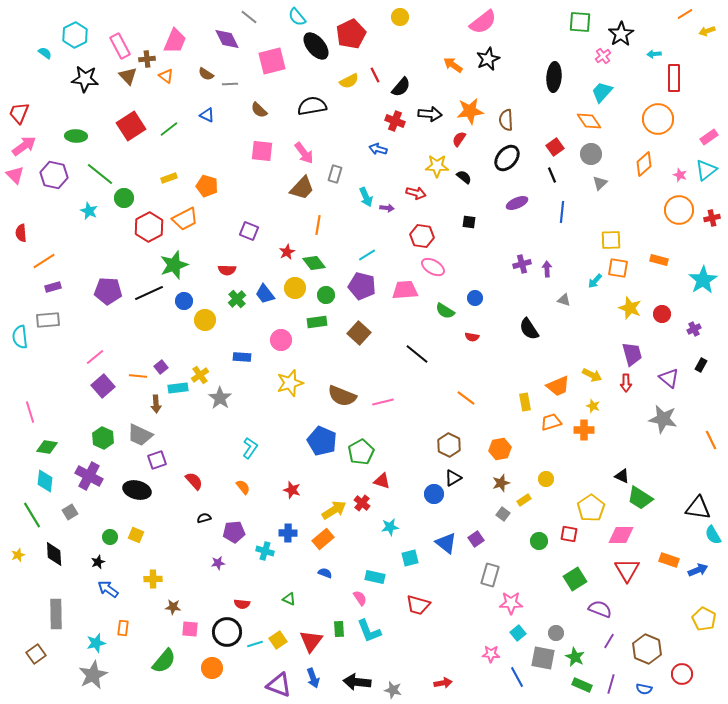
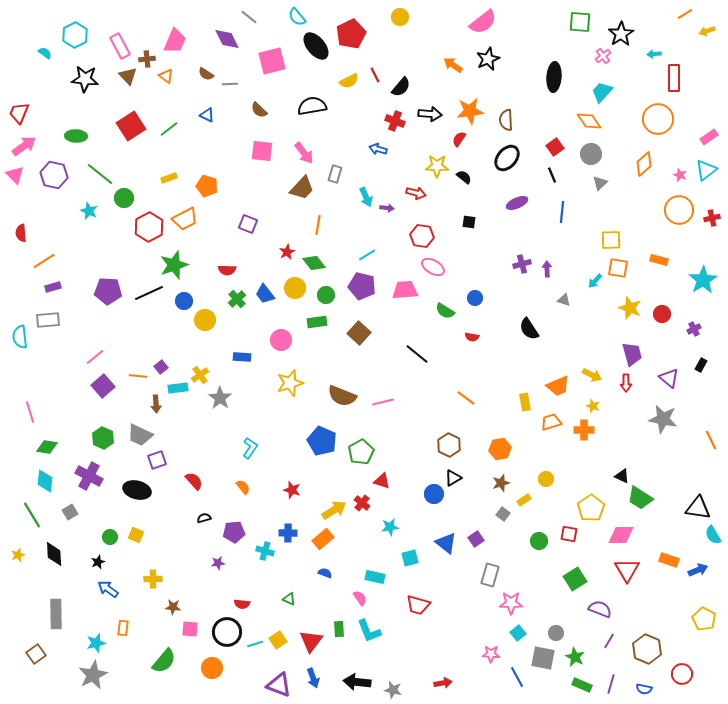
purple square at (249, 231): moved 1 px left, 7 px up
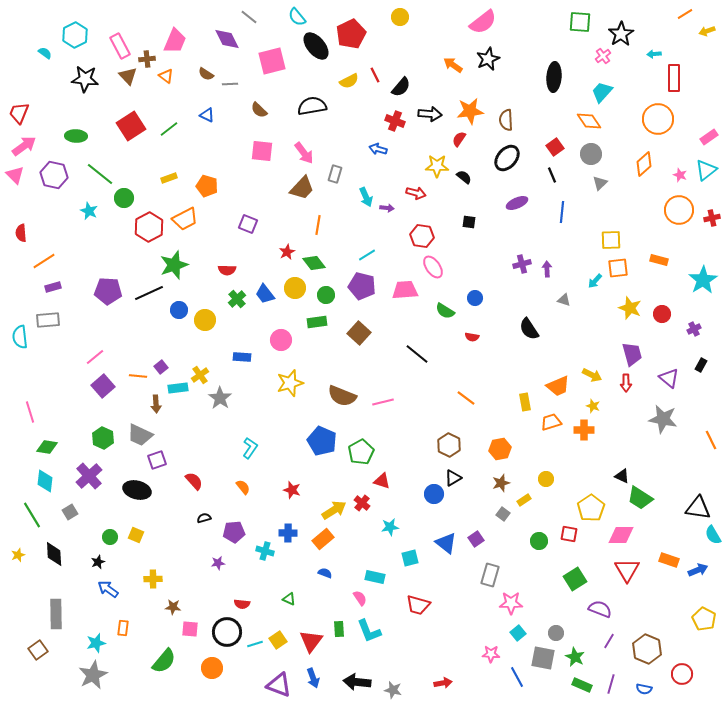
pink ellipse at (433, 267): rotated 25 degrees clockwise
orange square at (618, 268): rotated 15 degrees counterclockwise
blue circle at (184, 301): moved 5 px left, 9 px down
purple cross at (89, 476): rotated 20 degrees clockwise
brown square at (36, 654): moved 2 px right, 4 px up
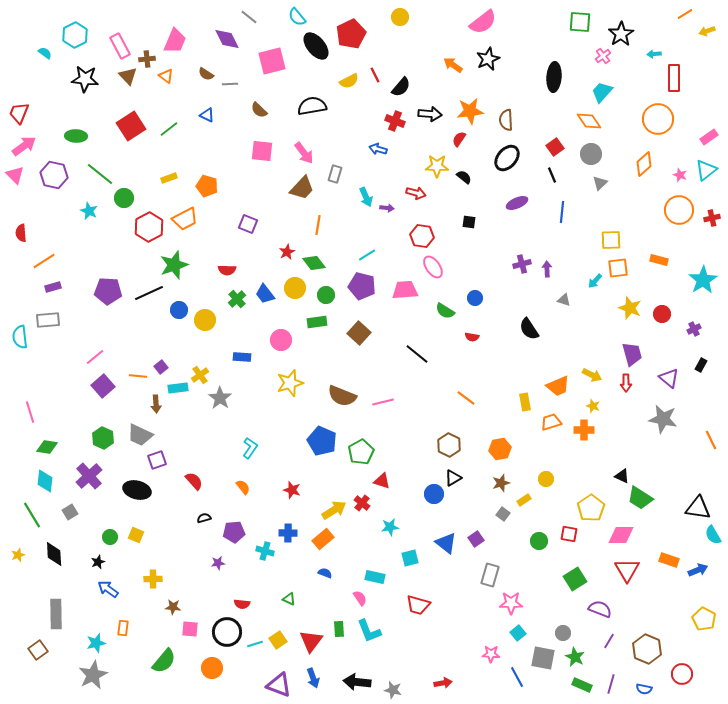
gray circle at (556, 633): moved 7 px right
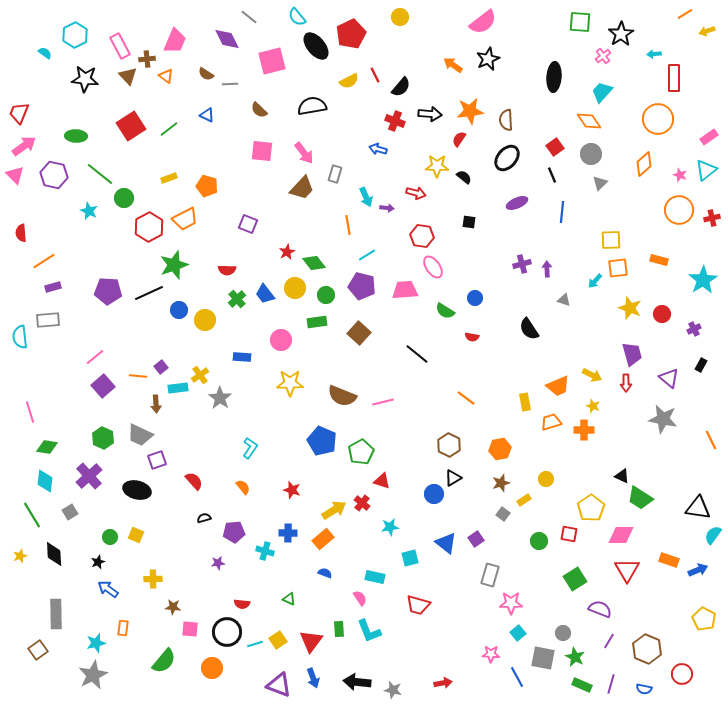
orange line at (318, 225): moved 30 px right; rotated 18 degrees counterclockwise
yellow star at (290, 383): rotated 16 degrees clockwise
cyan semicircle at (713, 535): rotated 66 degrees clockwise
yellow star at (18, 555): moved 2 px right, 1 px down
